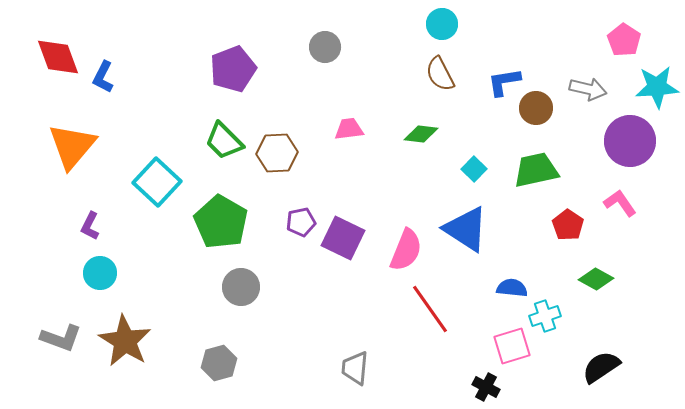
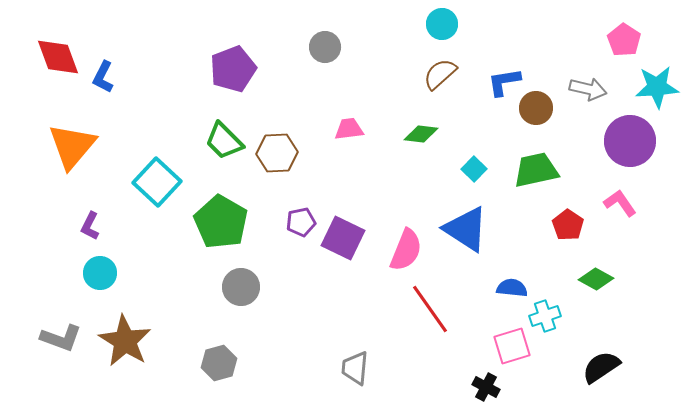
brown semicircle at (440, 74): rotated 75 degrees clockwise
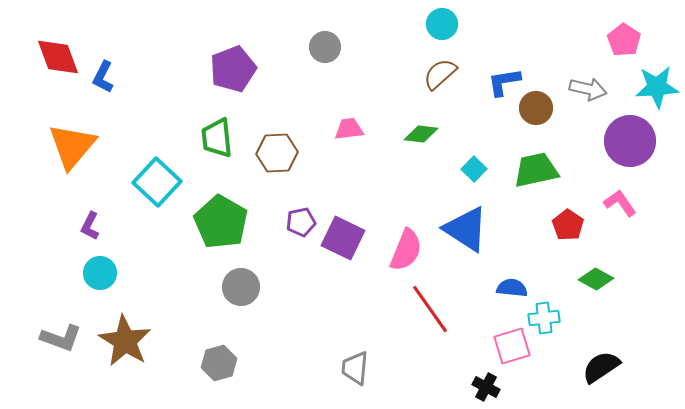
green trapezoid at (224, 141): moved 7 px left, 3 px up; rotated 39 degrees clockwise
cyan cross at (545, 316): moved 1 px left, 2 px down; rotated 12 degrees clockwise
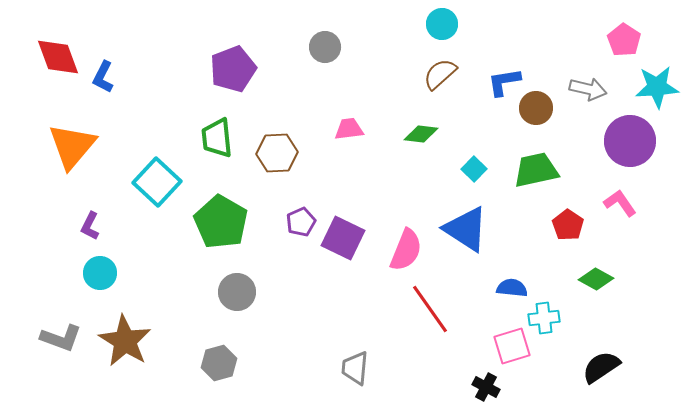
purple pentagon at (301, 222): rotated 12 degrees counterclockwise
gray circle at (241, 287): moved 4 px left, 5 px down
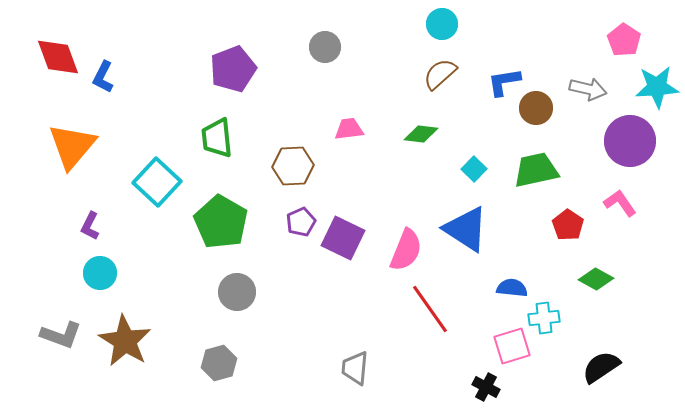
brown hexagon at (277, 153): moved 16 px right, 13 px down
gray L-shape at (61, 338): moved 3 px up
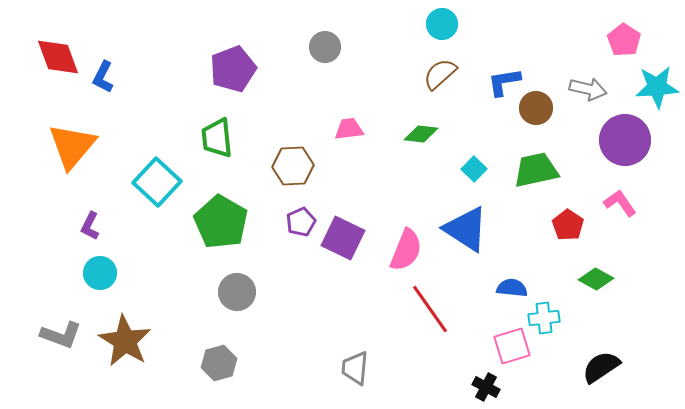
purple circle at (630, 141): moved 5 px left, 1 px up
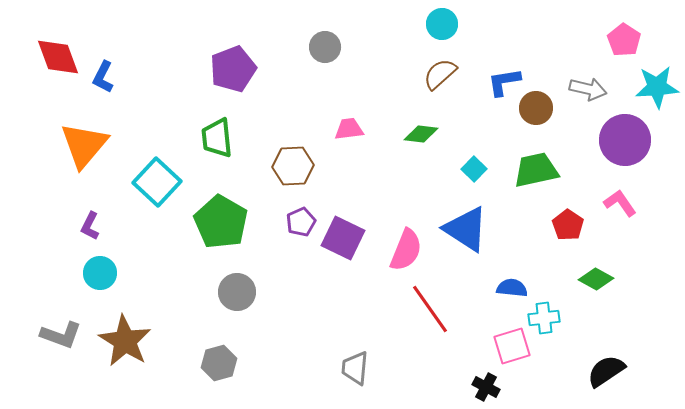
orange triangle at (72, 146): moved 12 px right, 1 px up
black semicircle at (601, 367): moved 5 px right, 4 px down
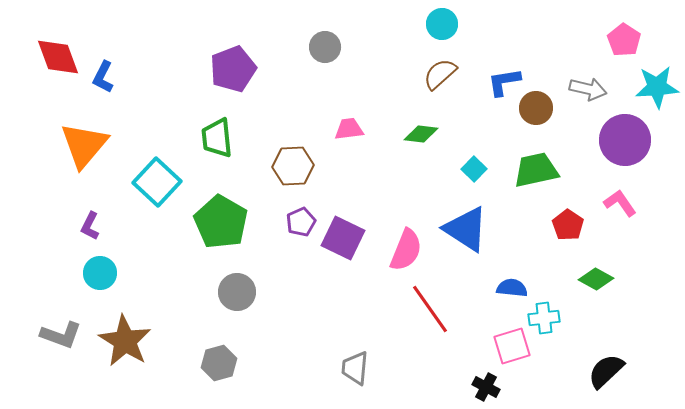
black semicircle at (606, 371): rotated 9 degrees counterclockwise
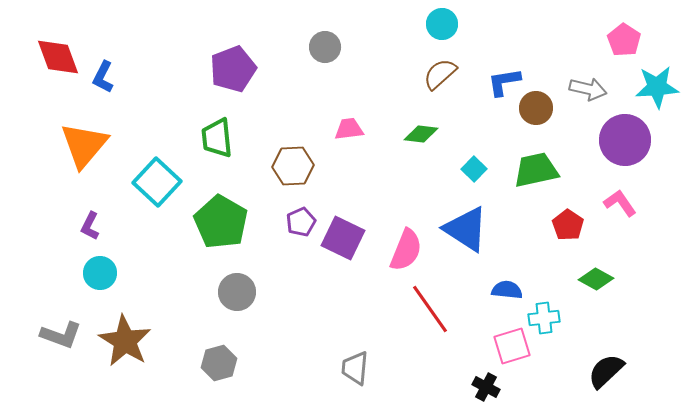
blue semicircle at (512, 288): moved 5 px left, 2 px down
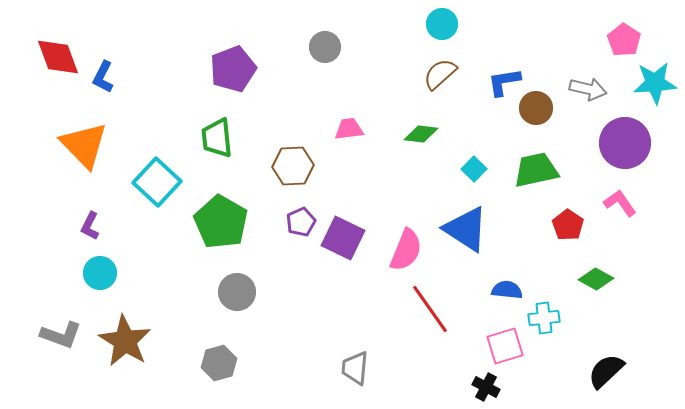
cyan star at (657, 87): moved 2 px left, 4 px up
purple circle at (625, 140): moved 3 px down
orange triangle at (84, 145): rotated 24 degrees counterclockwise
pink square at (512, 346): moved 7 px left
